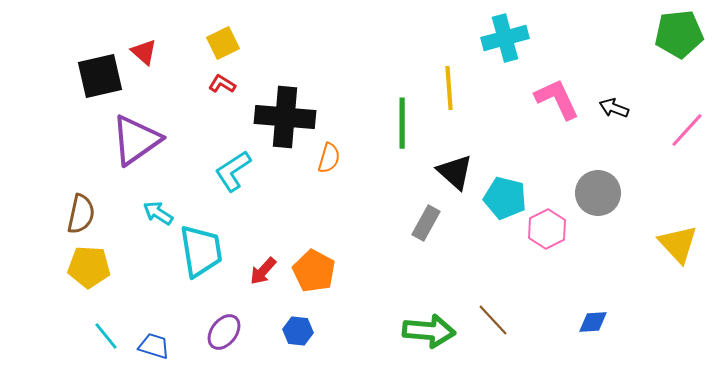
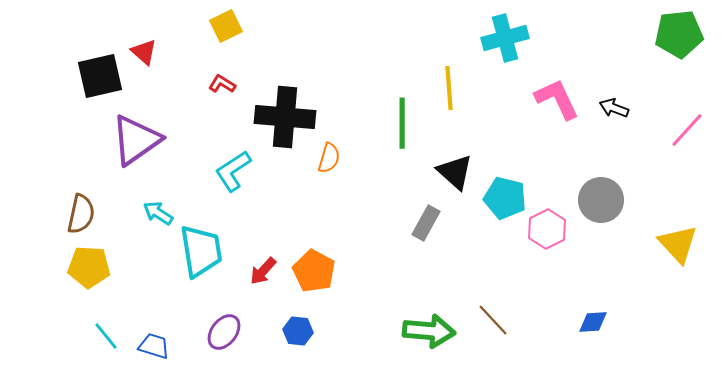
yellow square: moved 3 px right, 17 px up
gray circle: moved 3 px right, 7 px down
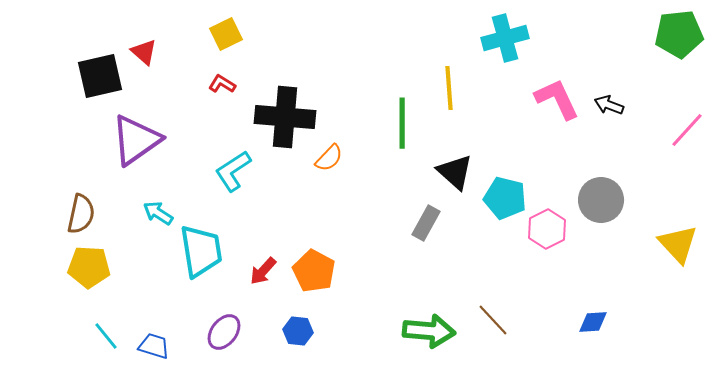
yellow square: moved 8 px down
black arrow: moved 5 px left, 3 px up
orange semicircle: rotated 28 degrees clockwise
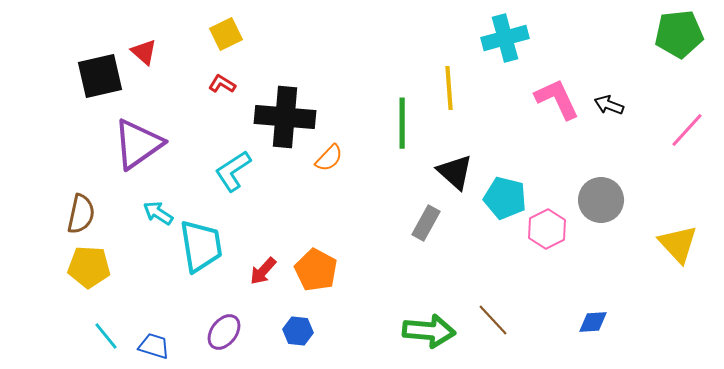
purple triangle: moved 2 px right, 4 px down
cyan trapezoid: moved 5 px up
orange pentagon: moved 2 px right, 1 px up
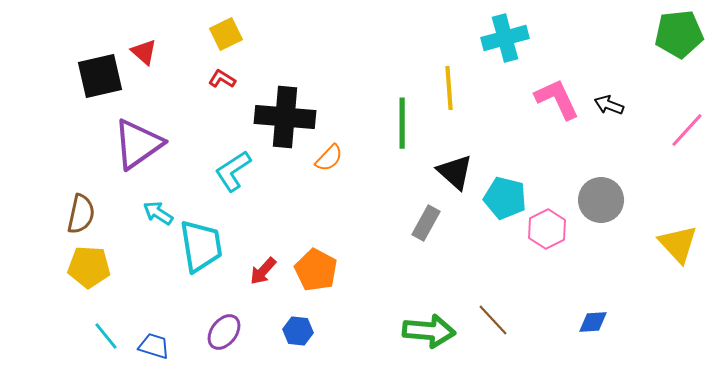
red L-shape: moved 5 px up
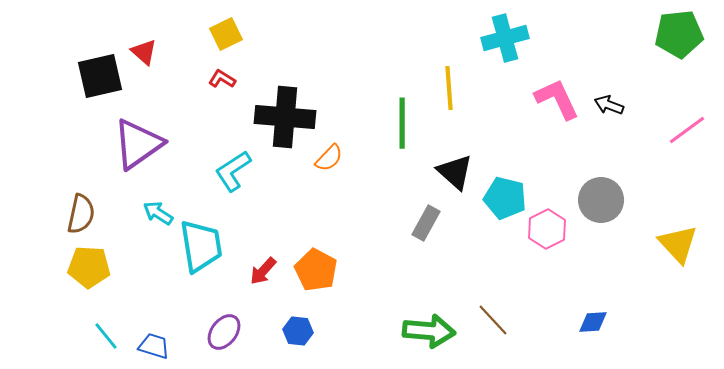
pink line: rotated 12 degrees clockwise
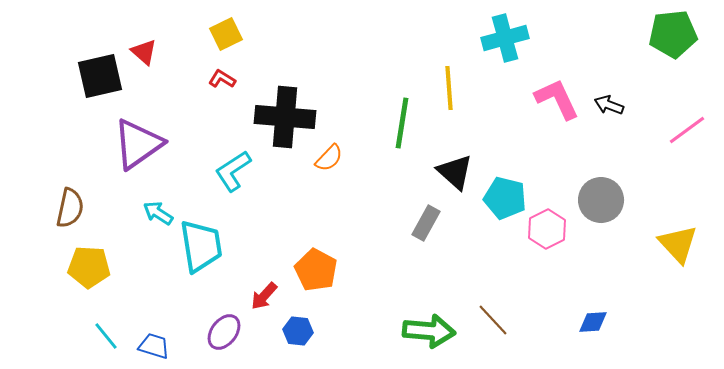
green pentagon: moved 6 px left
green line: rotated 9 degrees clockwise
brown semicircle: moved 11 px left, 6 px up
red arrow: moved 1 px right, 25 px down
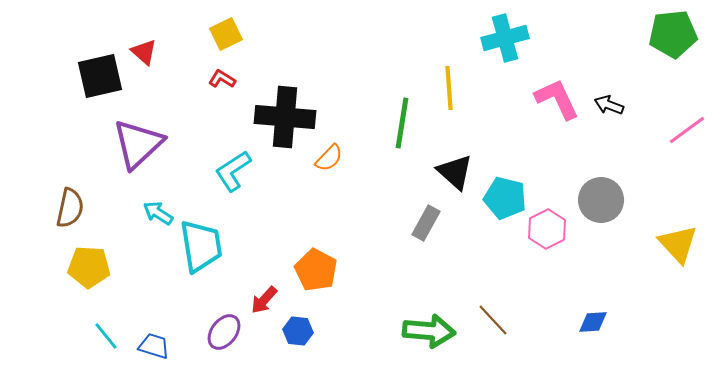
purple triangle: rotated 8 degrees counterclockwise
red arrow: moved 4 px down
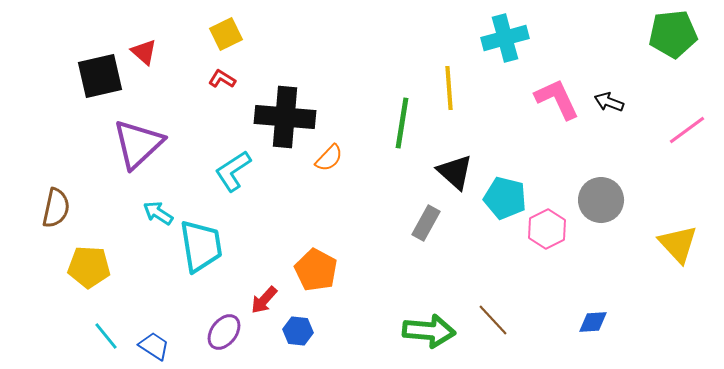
black arrow: moved 3 px up
brown semicircle: moved 14 px left
blue trapezoid: rotated 16 degrees clockwise
